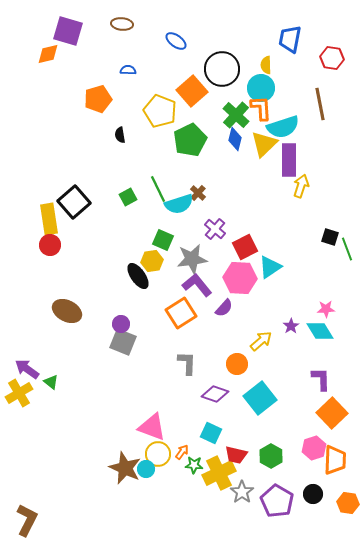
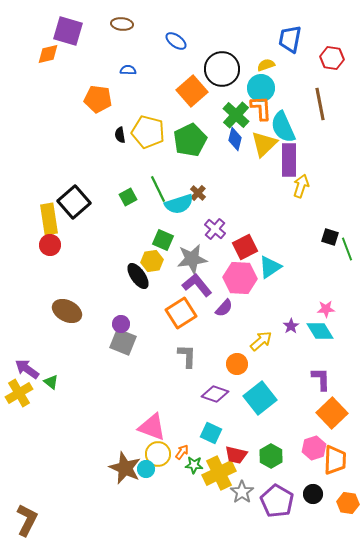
yellow semicircle at (266, 65): rotated 72 degrees clockwise
orange pentagon at (98, 99): rotated 24 degrees clockwise
yellow pentagon at (160, 111): moved 12 px left, 21 px down; rotated 8 degrees counterclockwise
cyan semicircle at (283, 127): rotated 84 degrees clockwise
gray L-shape at (187, 363): moved 7 px up
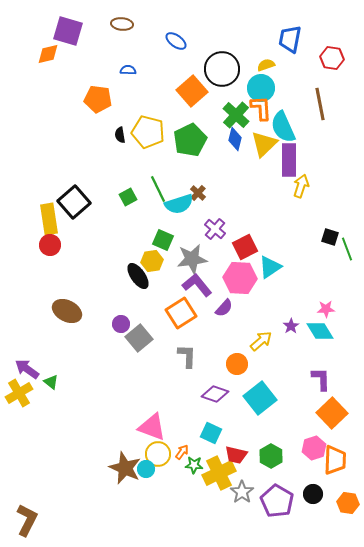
gray square at (123, 342): moved 16 px right, 4 px up; rotated 28 degrees clockwise
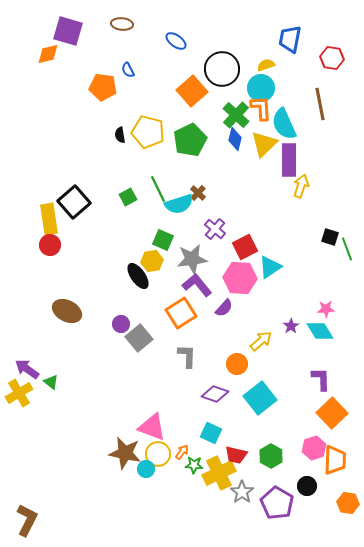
blue semicircle at (128, 70): rotated 119 degrees counterclockwise
orange pentagon at (98, 99): moved 5 px right, 12 px up
cyan semicircle at (283, 127): moved 1 px right, 3 px up
brown star at (125, 468): moved 15 px up; rotated 12 degrees counterclockwise
black circle at (313, 494): moved 6 px left, 8 px up
purple pentagon at (277, 501): moved 2 px down
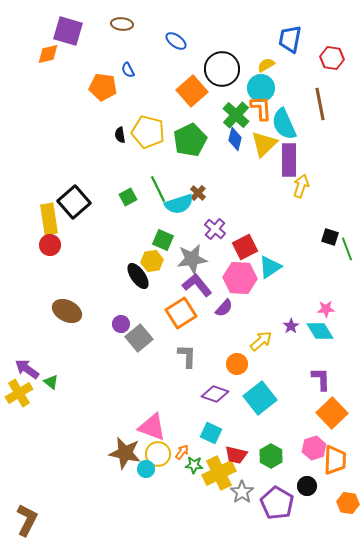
yellow semicircle at (266, 65): rotated 12 degrees counterclockwise
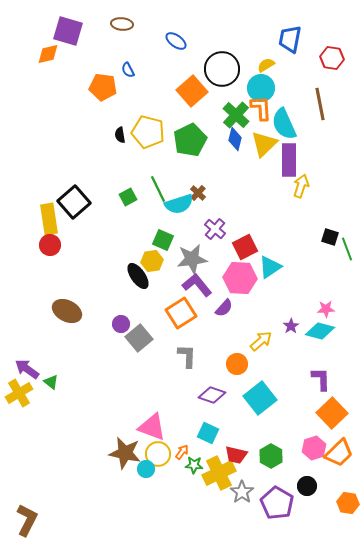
cyan diamond at (320, 331): rotated 44 degrees counterclockwise
purple diamond at (215, 394): moved 3 px left, 1 px down
cyan square at (211, 433): moved 3 px left
orange trapezoid at (335, 460): moved 4 px right, 7 px up; rotated 44 degrees clockwise
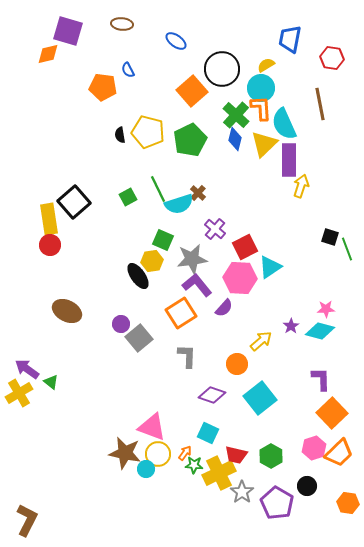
orange arrow at (182, 452): moved 3 px right, 1 px down
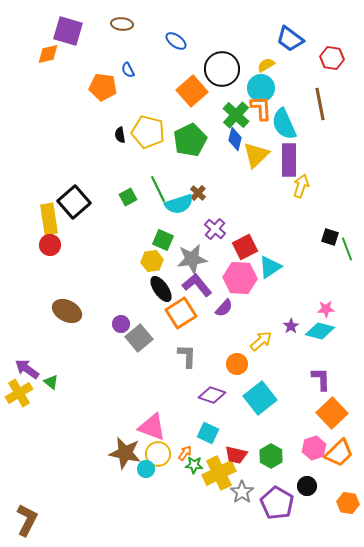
blue trapezoid at (290, 39): rotated 64 degrees counterclockwise
yellow triangle at (264, 144): moved 8 px left, 11 px down
black ellipse at (138, 276): moved 23 px right, 13 px down
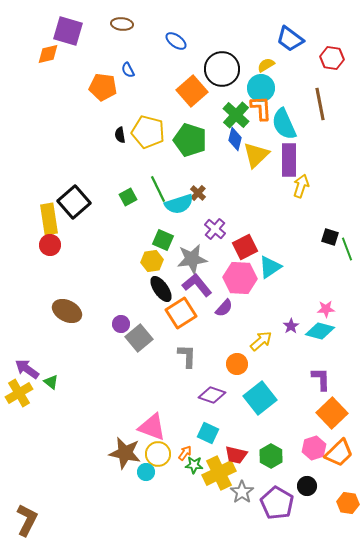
green pentagon at (190, 140): rotated 28 degrees counterclockwise
cyan circle at (146, 469): moved 3 px down
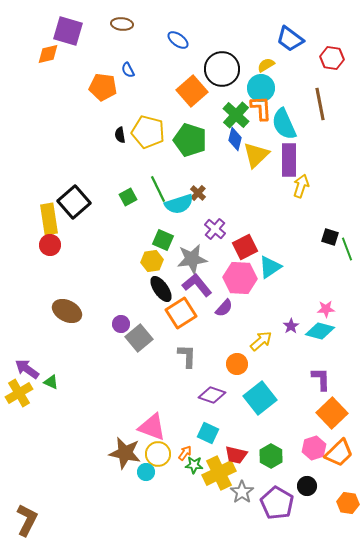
blue ellipse at (176, 41): moved 2 px right, 1 px up
green triangle at (51, 382): rotated 14 degrees counterclockwise
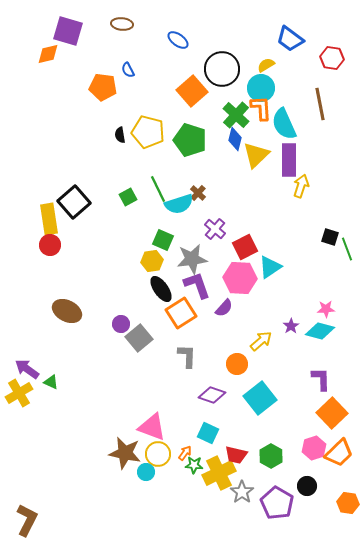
purple L-shape at (197, 285): rotated 20 degrees clockwise
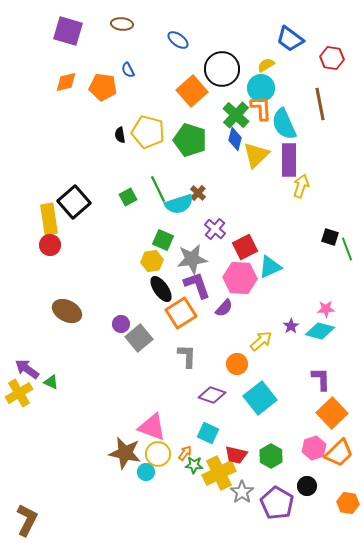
orange diamond at (48, 54): moved 18 px right, 28 px down
cyan triangle at (270, 267): rotated 10 degrees clockwise
